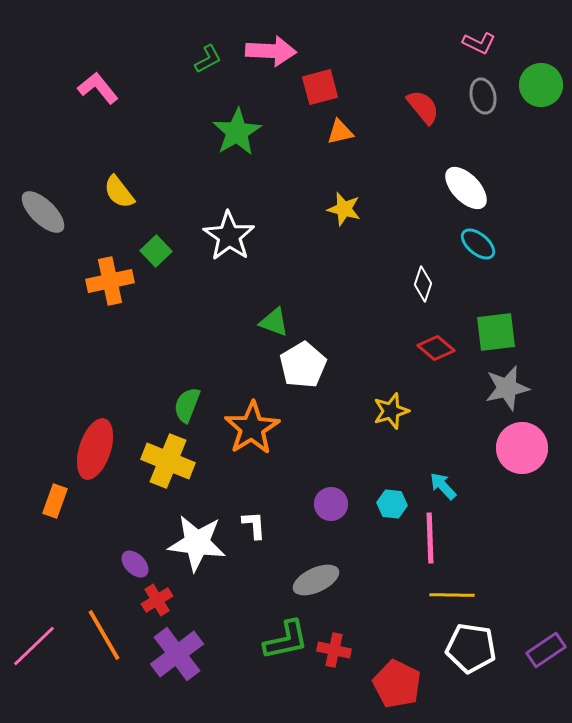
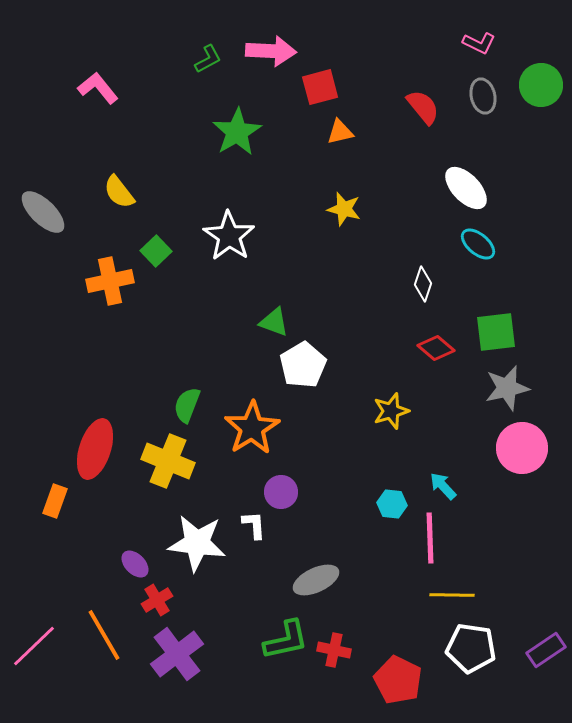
purple circle at (331, 504): moved 50 px left, 12 px up
red pentagon at (397, 684): moved 1 px right, 4 px up
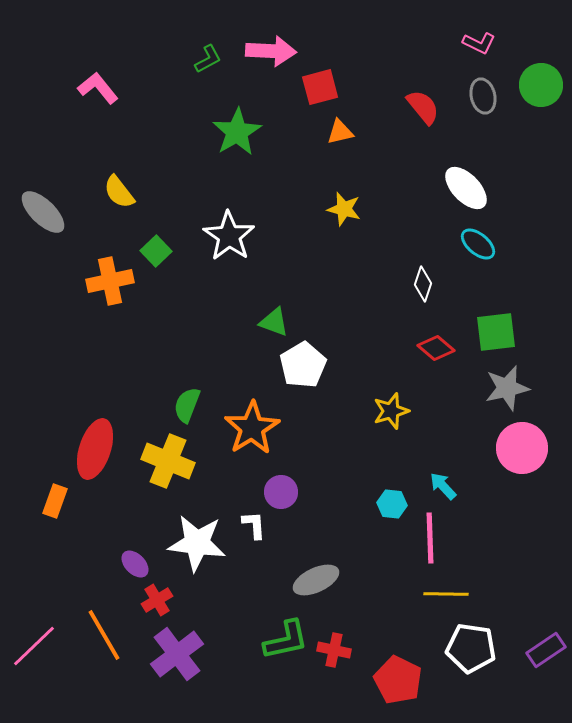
yellow line at (452, 595): moved 6 px left, 1 px up
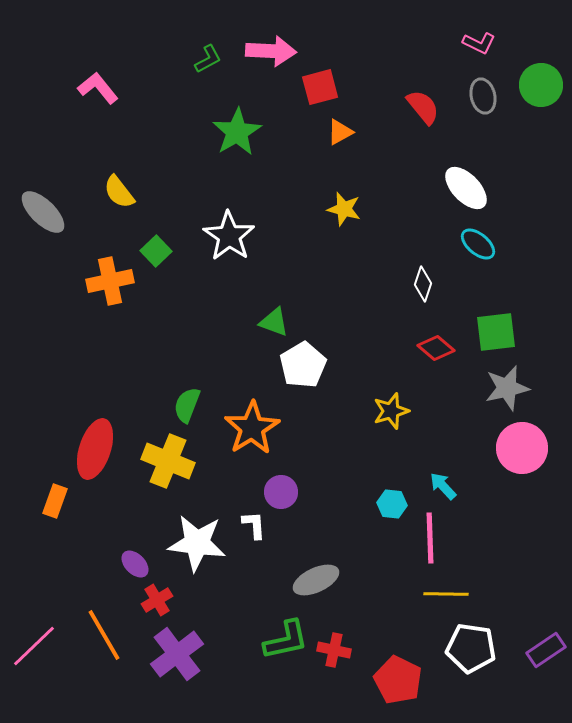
orange triangle at (340, 132): rotated 16 degrees counterclockwise
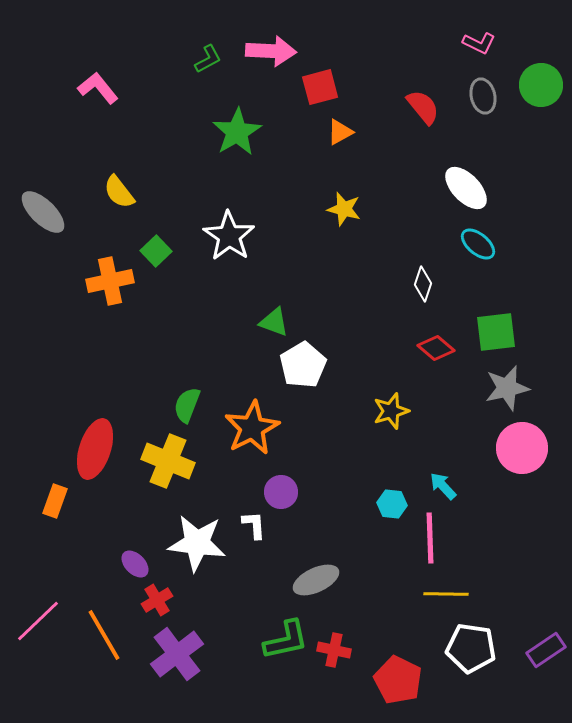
orange star at (252, 428): rotated 4 degrees clockwise
pink line at (34, 646): moved 4 px right, 25 px up
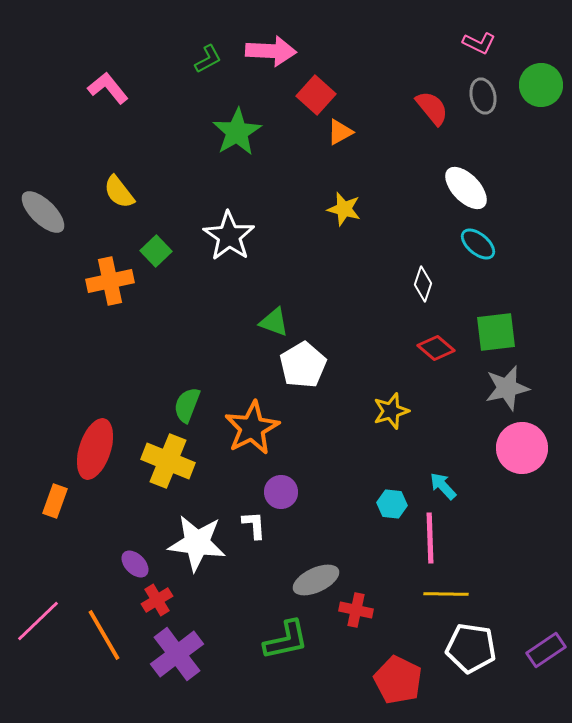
red square at (320, 87): moved 4 px left, 8 px down; rotated 33 degrees counterclockwise
pink L-shape at (98, 88): moved 10 px right
red semicircle at (423, 107): moved 9 px right, 1 px down
red cross at (334, 650): moved 22 px right, 40 px up
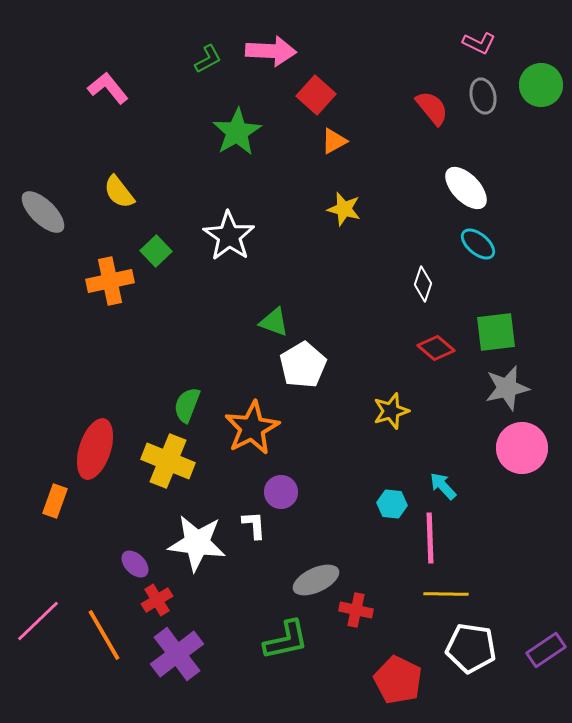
orange triangle at (340, 132): moved 6 px left, 9 px down
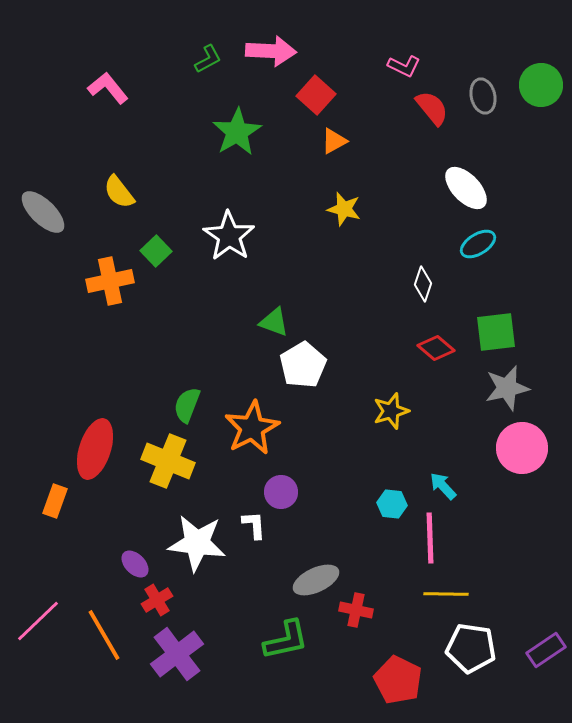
pink L-shape at (479, 43): moved 75 px left, 23 px down
cyan ellipse at (478, 244): rotated 72 degrees counterclockwise
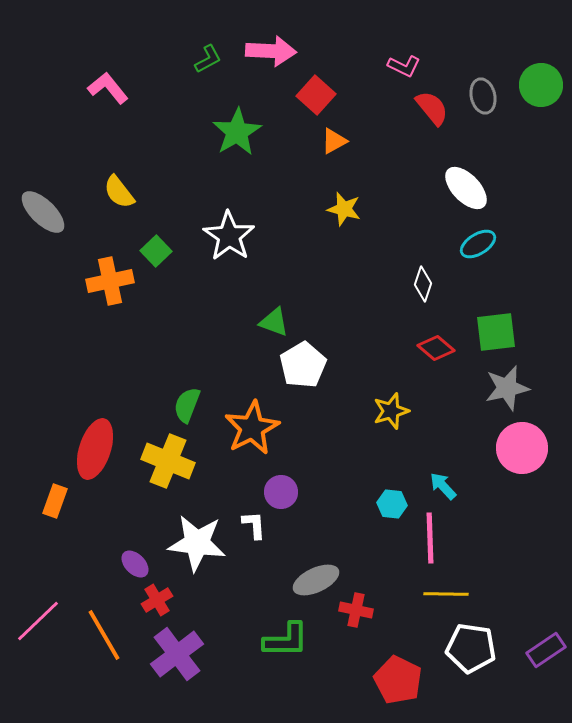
green L-shape at (286, 640): rotated 12 degrees clockwise
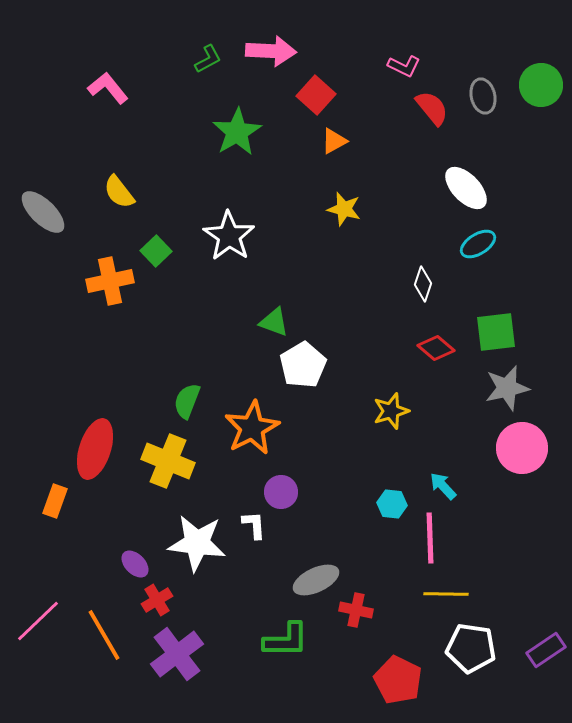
green semicircle at (187, 405): moved 4 px up
